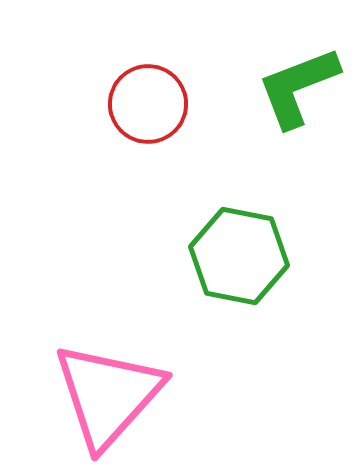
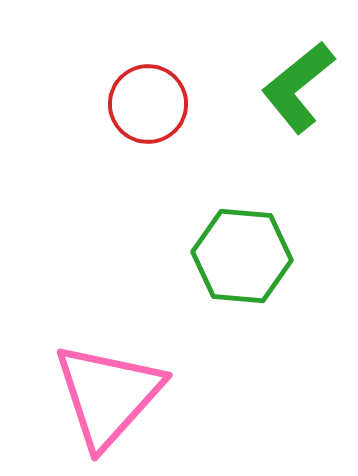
green L-shape: rotated 18 degrees counterclockwise
green hexagon: moved 3 px right; rotated 6 degrees counterclockwise
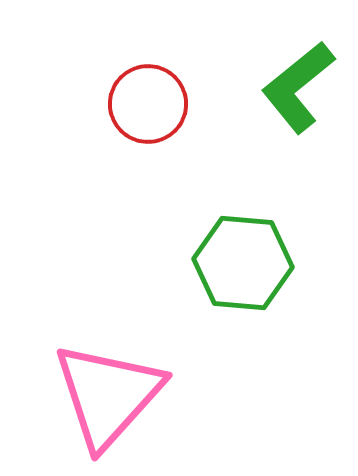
green hexagon: moved 1 px right, 7 px down
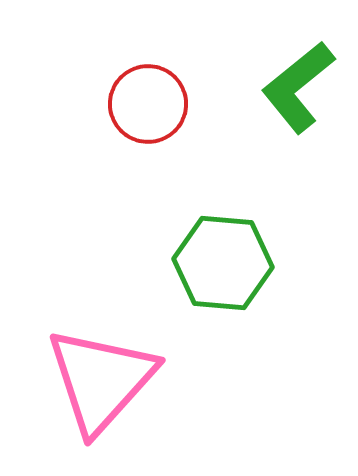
green hexagon: moved 20 px left
pink triangle: moved 7 px left, 15 px up
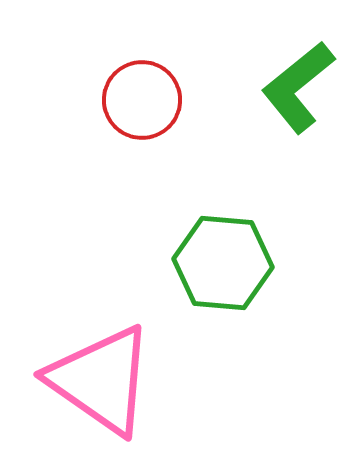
red circle: moved 6 px left, 4 px up
pink triangle: rotated 37 degrees counterclockwise
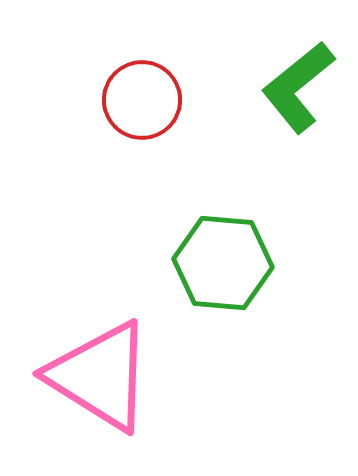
pink triangle: moved 1 px left, 4 px up; rotated 3 degrees counterclockwise
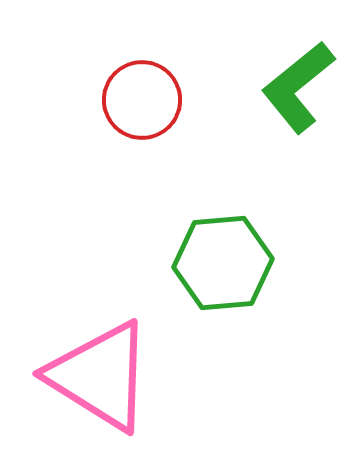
green hexagon: rotated 10 degrees counterclockwise
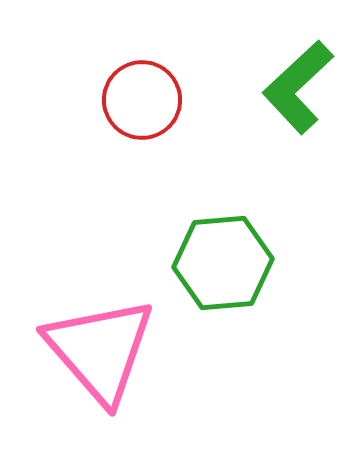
green L-shape: rotated 4 degrees counterclockwise
pink triangle: moved 26 px up; rotated 17 degrees clockwise
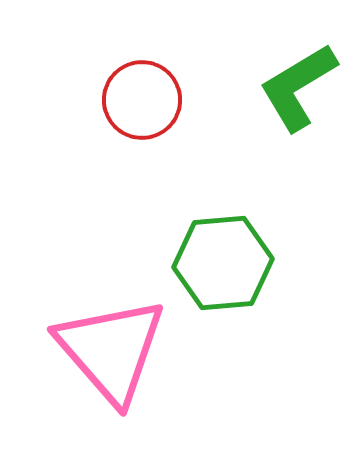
green L-shape: rotated 12 degrees clockwise
pink triangle: moved 11 px right
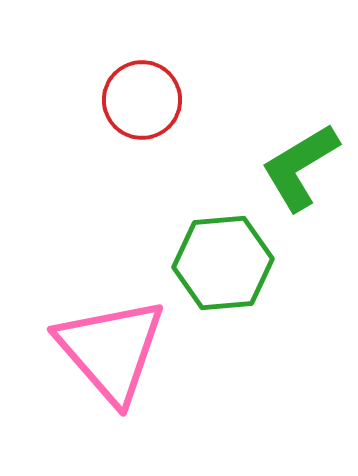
green L-shape: moved 2 px right, 80 px down
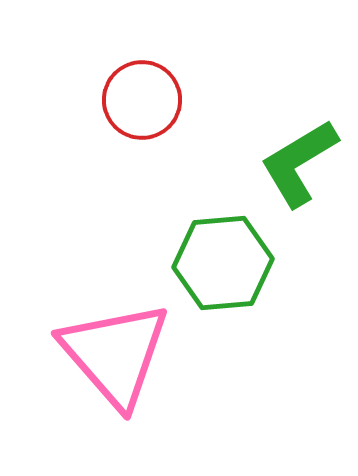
green L-shape: moved 1 px left, 4 px up
pink triangle: moved 4 px right, 4 px down
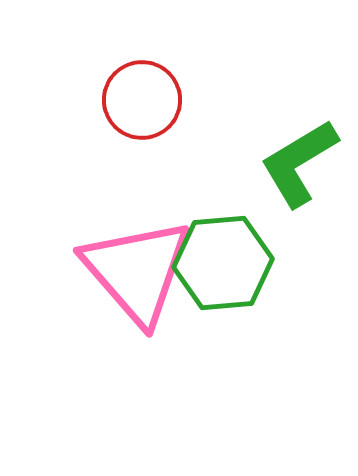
pink triangle: moved 22 px right, 83 px up
